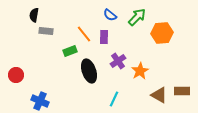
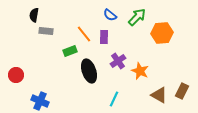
orange star: rotated 18 degrees counterclockwise
brown rectangle: rotated 63 degrees counterclockwise
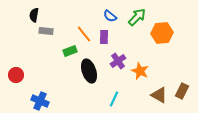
blue semicircle: moved 1 px down
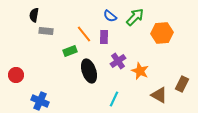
green arrow: moved 2 px left
brown rectangle: moved 7 px up
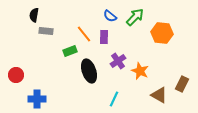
orange hexagon: rotated 10 degrees clockwise
blue cross: moved 3 px left, 2 px up; rotated 24 degrees counterclockwise
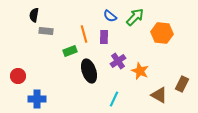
orange line: rotated 24 degrees clockwise
red circle: moved 2 px right, 1 px down
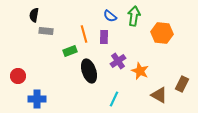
green arrow: moved 1 px left, 1 px up; rotated 36 degrees counterclockwise
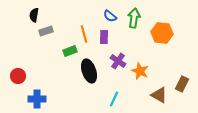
green arrow: moved 2 px down
gray rectangle: rotated 24 degrees counterclockwise
purple cross: rotated 21 degrees counterclockwise
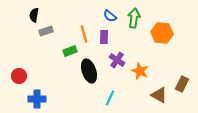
purple cross: moved 1 px left, 1 px up
red circle: moved 1 px right
cyan line: moved 4 px left, 1 px up
